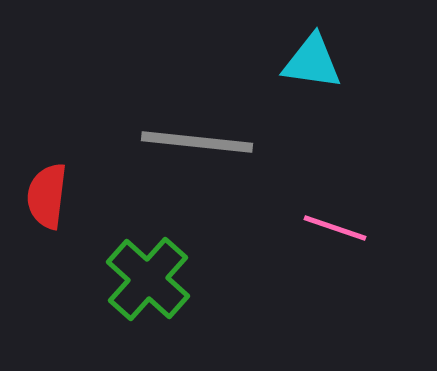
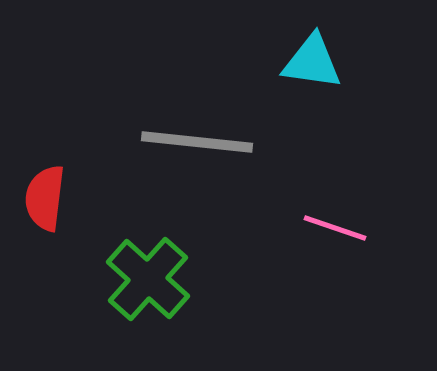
red semicircle: moved 2 px left, 2 px down
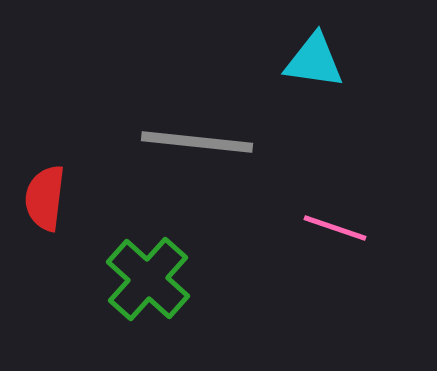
cyan triangle: moved 2 px right, 1 px up
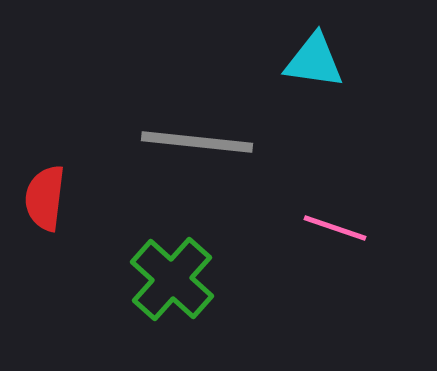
green cross: moved 24 px right
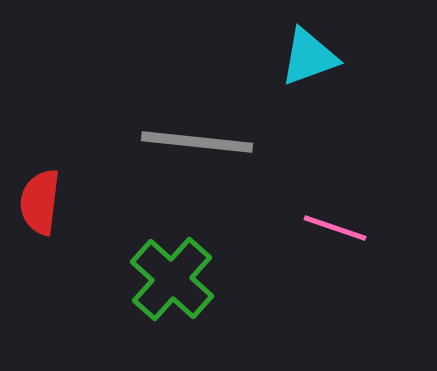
cyan triangle: moved 5 px left, 4 px up; rotated 28 degrees counterclockwise
red semicircle: moved 5 px left, 4 px down
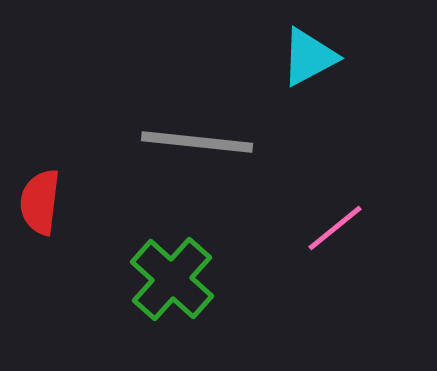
cyan triangle: rotated 8 degrees counterclockwise
pink line: rotated 58 degrees counterclockwise
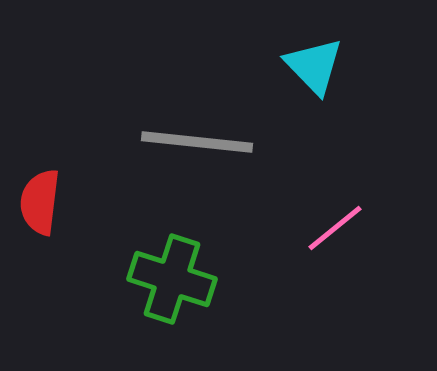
cyan triangle: moved 5 px right, 9 px down; rotated 46 degrees counterclockwise
green cross: rotated 24 degrees counterclockwise
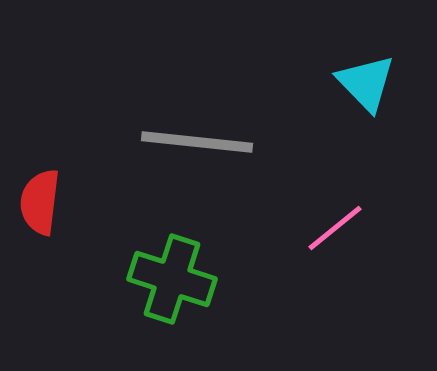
cyan triangle: moved 52 px right, 17 px down
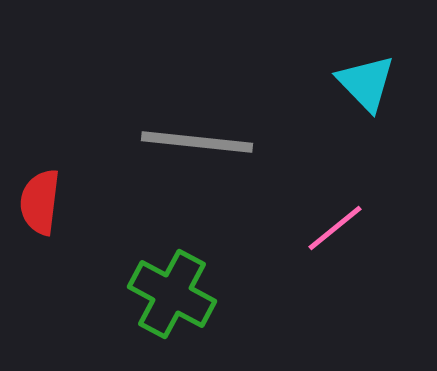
green cross: moved 15 px down; rotated 10 degrees clockwise
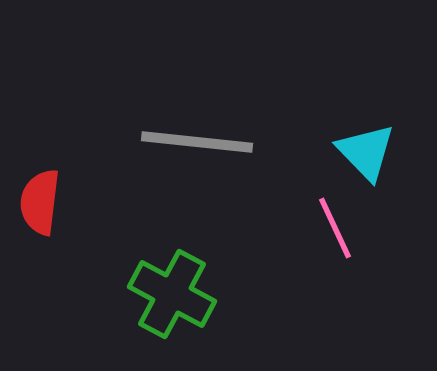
cyan triangle: moved 69 px down
pink line: rotated 76 degrees counterclockwise
